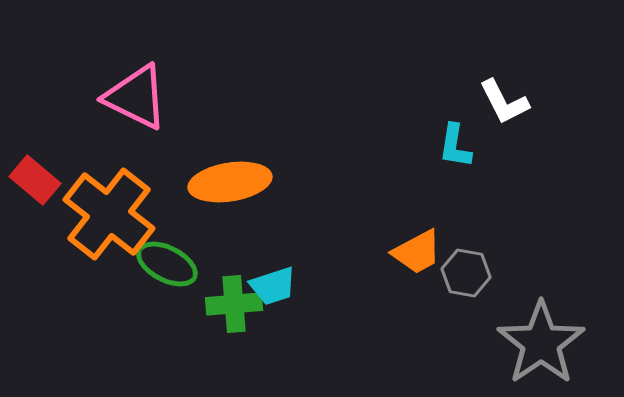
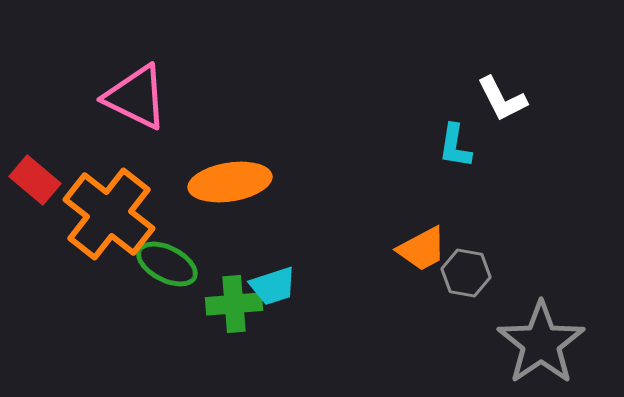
white L-shape: moved 2 px left, 3 px up
orange trapezoid: moved 5 px right, 3 px up
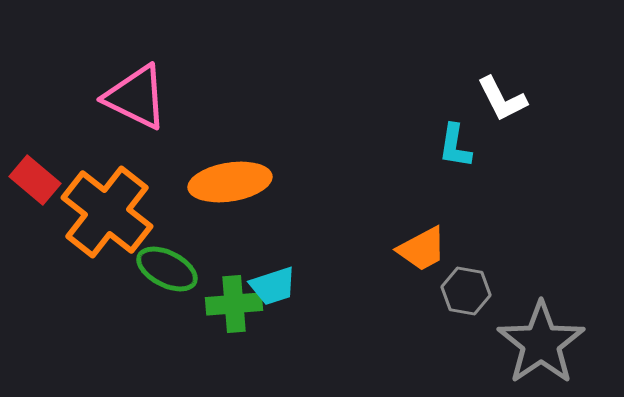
orange cross: moved 2 px left, 2 px up
green ellipse: moved 5 px down
gray hexagon: moved 18 px down
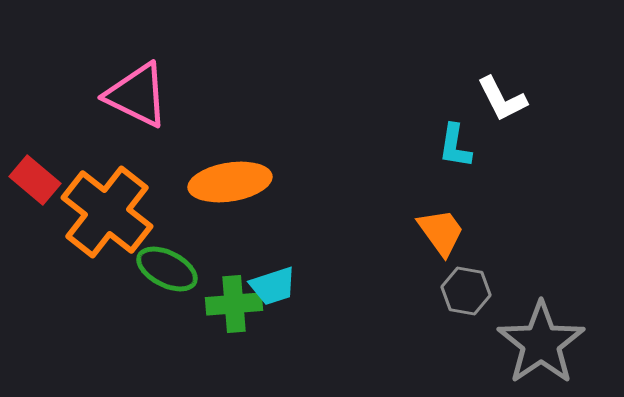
pink triangle: moved 1 px right, 2 px up
orange trapezoid: moved 19 px right, 17 px up; rotated 98 degrees counterclockwise
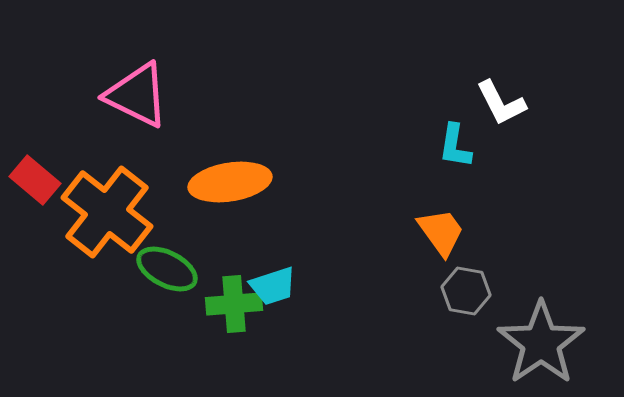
white L-shape: moved 1 px left, 4 px down
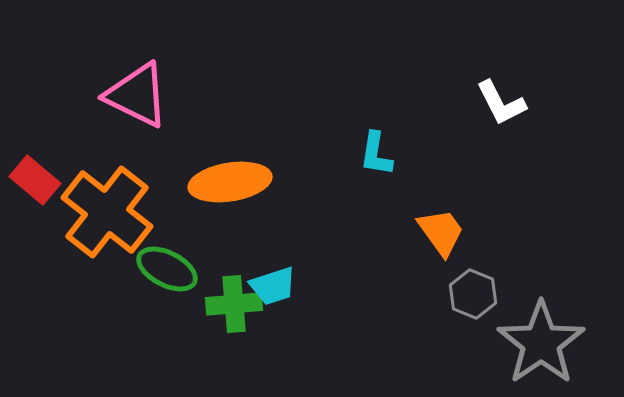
cyan L-shape: moved 79 px left, 8 px down
gray hexagon: moved 7 px right, 3 px down; rotated 12 degrees clockwise
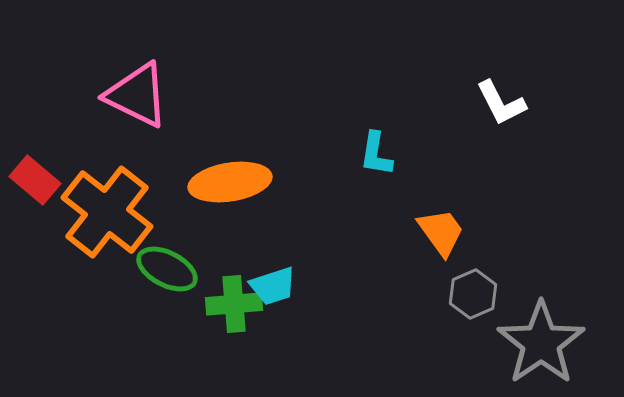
gray hexagon: rotated 15 degrees clockwise
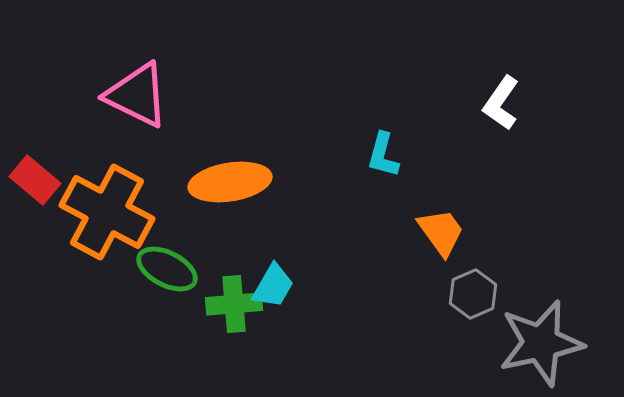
white L-shape: rotated 62 degrees clockwise
cyan L-shape: moved 7 px right, 1 px down; rotated 6 degrees clockwise
orange cross: rotated 10 degrees counterclockwise
cyan trapezoid: rotated 42 degrees counterclockwise
gray star: rotated 22 degrees clockwise
